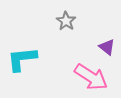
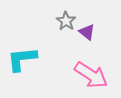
purple triangle: moved 20 px left, 15 px up
pink arrow: moved 2 px up
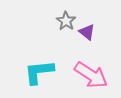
cyan L-shape: moved 17 px right, 13 px down
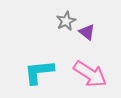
gray star: rotated 12 degrees clockwise
pink arrow: moved 1 px left, 1 px up
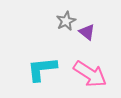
cyan L-shape: moved 3 px right, 3 px up
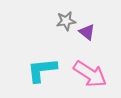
gray star: rotated 18 degrees clockwise
cyan L-shape: moved 1 px down
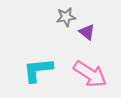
gray star: moved 4 px up
cyan L-shape: moved 4 px left
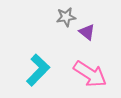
cyan L-shape: rotated 140 degrees clockwise
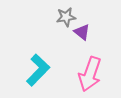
purple triangle: moved 5 px left
pink arrow: rotated 76 degrees clockwise
